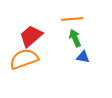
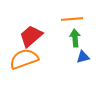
green arrow: rotated 18 degrees clockwise
blue triangle: rotated 24 degrees counterclockwise
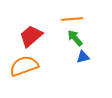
green arrow: rotated 36 degrees counterclockwise
orange semicircle: moved 7 px down
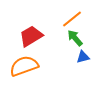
orange line: rotated 35 degrees counterclockwise
red trapezoid: rotated 10 degrees clockwise
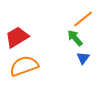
orange line: moved 11 px right
red trapezoid: moved 14 px left, 1 px down
blue triangle: moved 1 px down; rotated 40 degrees counterclockwise
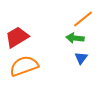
green arrow: rotated 42 degrees counterclockwise
blue triangle: moved 2 px left
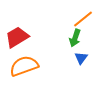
green arrow: rotated 78 degrees counterclockwise
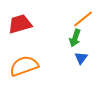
red trapezoid: moved 3 px right, 13 px up; rotated 15 degrees clockwise
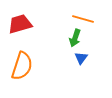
orange line: rotated 55 degrees clockwise
orange semicircle: moved 2 px left; rotated 128 degrees clockwise
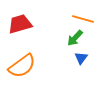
green arrow: rotated 24 degrees clockwise
orange semicircle: rotated 36 degrees clockwise
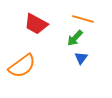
red trapezoid: moved 16 px right; rotated 135 degrees counterclockwise
